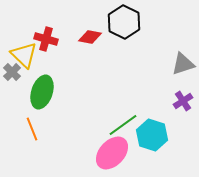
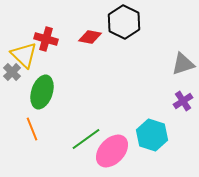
green line: moved 37 px left, 14 px down
pink ellipse: moved 2 px up
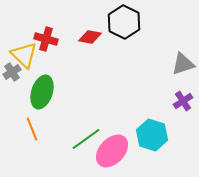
gray cross: rotated 12 degrees clockwise
